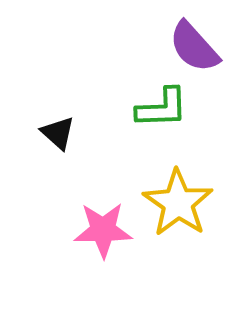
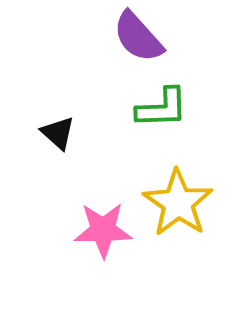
purple semicircle: moved 56 px left, 10 px up
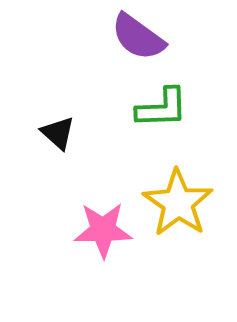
purple semicircle: rotated 12 degrees counterclockwise
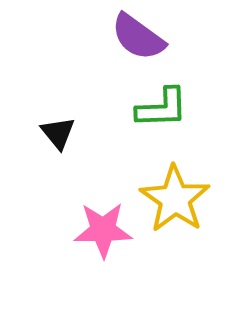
black triangle: rotated 9 degrees clockwise
yellow star: moved 3 px left, 4 px up
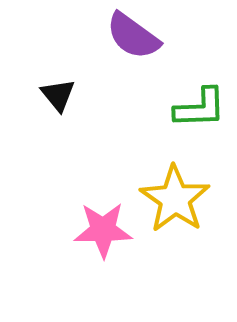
purple semicircle: moved 5 px left, 1 px up
green L-shape: moved 38 px right
black triangle: moved 38 px up
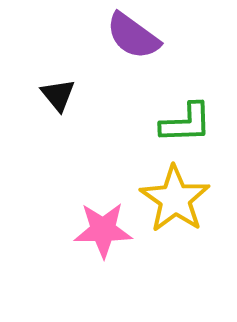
green L-shape: moved 14 px left, 15 px down
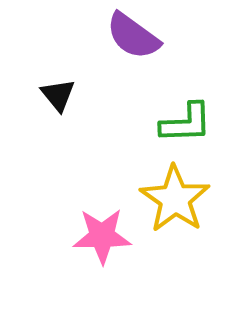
pink star: moved 1 px left, 6 px down
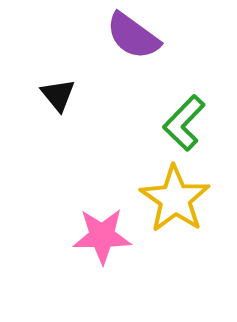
green L-shape: moved 2 px left; rotated 136 degrees clockwise
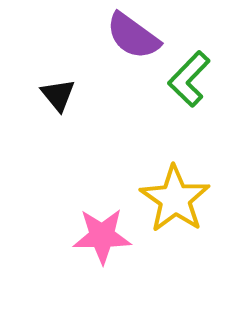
green L-shape: moved 5 px right, 44 px up
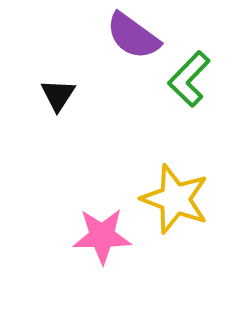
black triangle: rotated 12 degrees clockwise
yellow star: rotated 14 degrees counterclockwise
